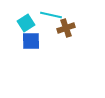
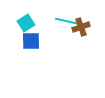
cyan line: moved 15 px right, 6 px down
brown cross: moved 15 px right, 1 px up
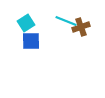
cyan line: rotated 10 degrees clockwise
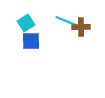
brown cross: rotated 18 degrees clockwise
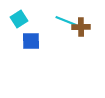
cyan square: moved 7 px left, 4 px up
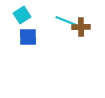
cyan square: moved 3 px right, 4 px up
blue square: moved 3 px left, 4 px up
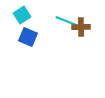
blue square: rotated 24 degrees clockwise
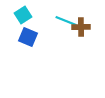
cyan square: moved 1 px right
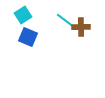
cyan line: rotated 15 degrees clockwise
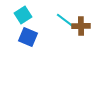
brown cross: moved 1 px up
